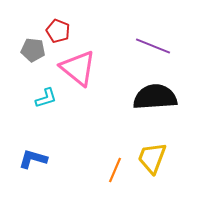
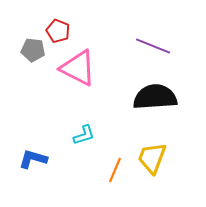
pink triangle: rotated 12 degrees counterclockwise
cyan L-shape: moved 38 px right, 37 px down
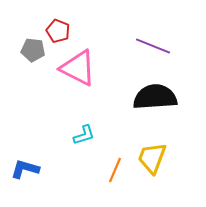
blue L-shape: moved 8 px left, 10 px down
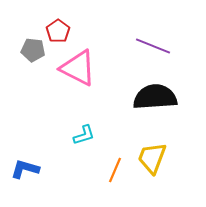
red pentagon: rotated 15 degrees clockwise
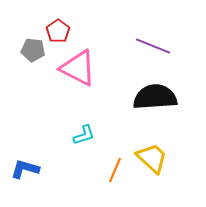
yellow trapezoid: rotated 112 degrees clockwise
